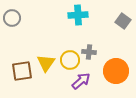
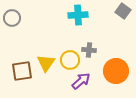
gray square: moved 10 px up
gray cross: moved 2 px up
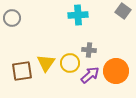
yellow circle: moved 3 px down
purple arrow: moved 9 px right, 6 px up
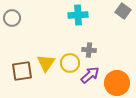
orange circle: moved 1 px right, 12 px down
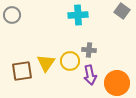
gray square: moved 1 px left
gray circle: moved 3 px up
yellow circle: moved 2 px up
purple arrow: rotated 120 degrees clockwise
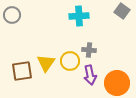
cyan cross: moved 1 px right, 1 px down
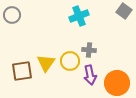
gray square: moved 2 px right
cyan cross: rotated 18 degrees counterclockwise
